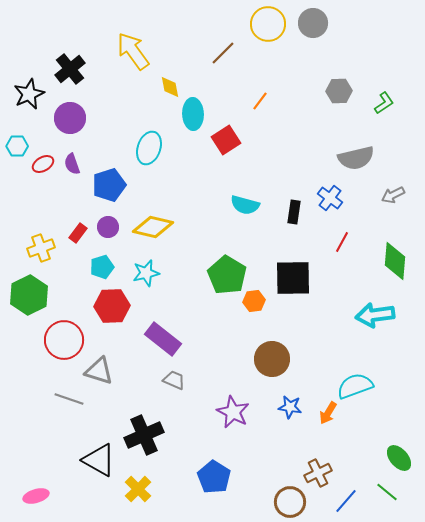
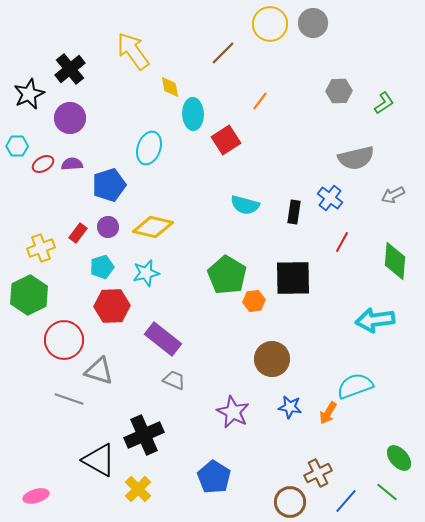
yellow circle at (268, 24): moved 2 px right
purple semicircle at (72, 164): rotated 105 degrees clockwise
cyan arrow at (375, 315): moved 5 px down
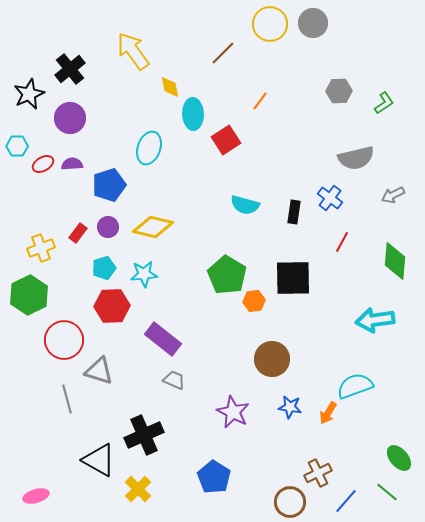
cyan pentagon at (102, 267): moved 2 px right, 1 px down
cyan star at (146, 273): moved 2 px left, 1 px down; rotated 8 degrees clockwise
gray line at (69, 399): moved 2 px left; rotated 56 degrees clockwise
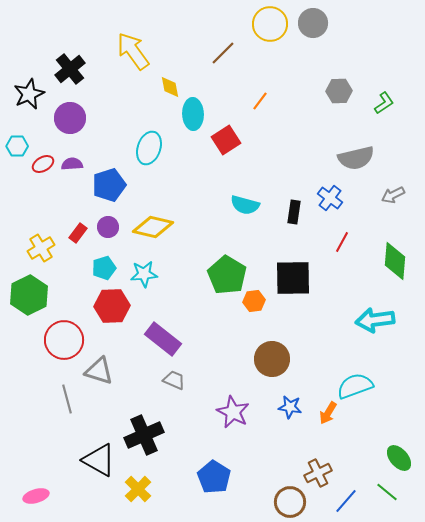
yellow cross at (41, 248): rotated 12 degrees counterclockwise
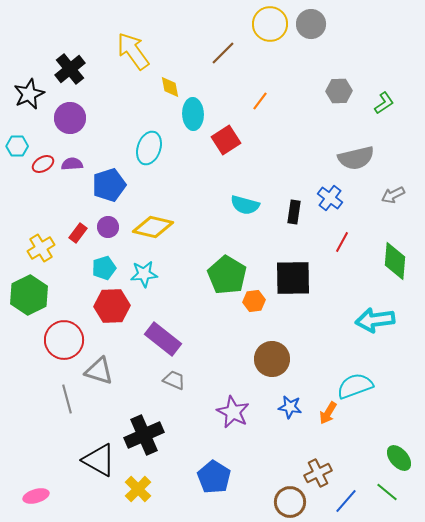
gray circle at (313, 23): moved 2 px left, 1 px down
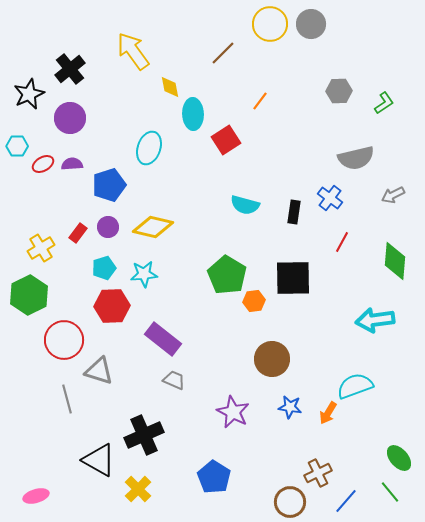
green line at (387, 492): moved 3 px right; rotated 10 degrees clockwise
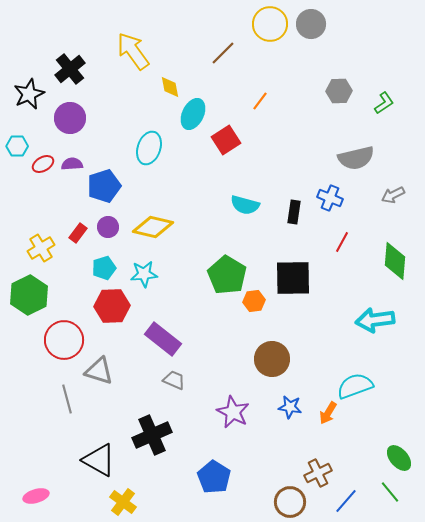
cyan ellipse at (193, 114): rotated 28 degrees clockwise
blue pentagon at (109, 185): moved 5 px left, 1 px down
blue cross at (330, 198): rotated 15 degrees counterclockwise
black cross at (144, 435): moved 8 px right
yellow cross at (138, 489): moved 15 px left, 13 px down; rotated 8 degrees counterclockwise
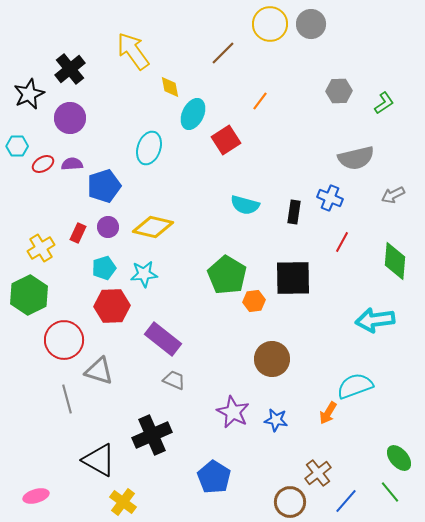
red rectangle at (78, 233): rotated 12 degrees counterclockwise
blue star at (290, 407): moved 14 px left, 13 px down
brown cross at (318, 473): rotated 12 degrees counterclockwise
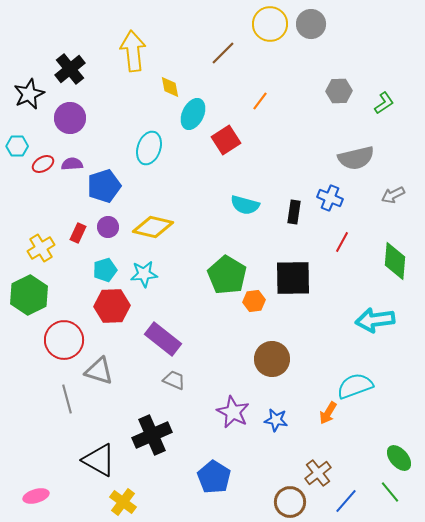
yellow arrow at (133, 51): rotated 30 degrees clockwise
cyan pentagon at (104, 268): moved 1 px right, 2 px down
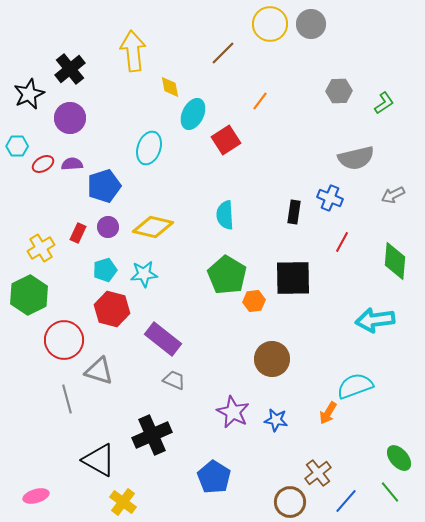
cyan semicircle at (245, 205): moved 20 px left, 10 px down; rotated 72 degrees clockwise
red hexagon at (112, 306): moved 3 px down; rotated 16 degrees clockwise
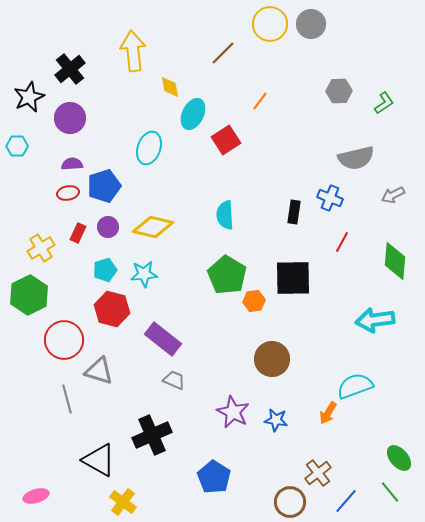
black star at (29, 94): moved 3 px down
red ellipse at (43, 164): moved 25 px right, 29 px down; rotated 20 degrees clockwise
